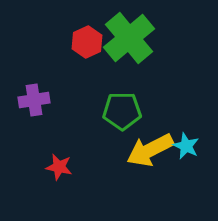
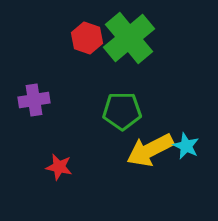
red hexagon: moved 4 px up; rotated 16 degrees counterclockwise
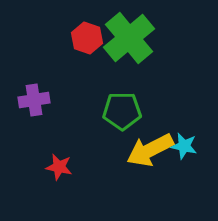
cyan star: moved 2 px left; rotated 12 degrees counterclockwise
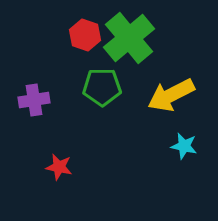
red hexagon: moved 2 px left, 3 px up
green pentagon: moved 20 px left, 24 px up
yellow arrow: moved 21 px right, 55 px up
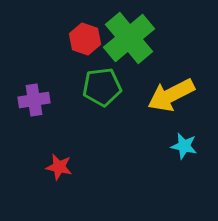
red hexagon: moved 4 px down
green pentagon: rotated 6 degrees counterclockwise
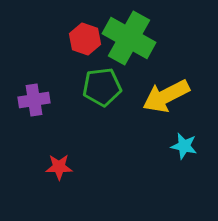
green cross: rotated 21 degrees counterclockwise
yellow arrow: moved 5 px left, 1 px down
red star: rotated 12 degrees counterclockwise
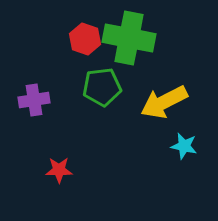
green cross: rotated 18 degrees counterclockwise
yellow arrow: moved 2 px left, 6 px down
red star: moved 3 px down
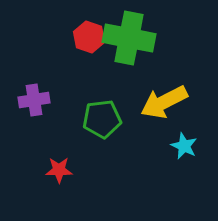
red hexagon: moved 4 px right, 2 px up
green pentagon: moved 32 px down
cyan star: rotated 12 degrees clockwise
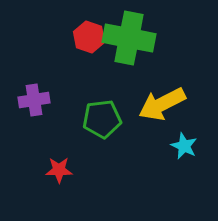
yellow arrow: moved 2 px left, 2 px down
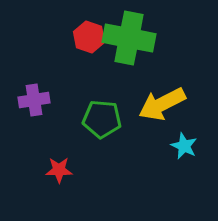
green pentagon: rotated 12 degrees clockwise
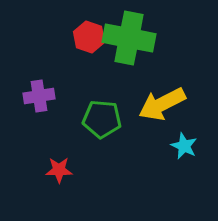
purple cross: moved 5 px right, 4 px up
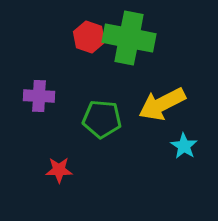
purple cross: rotated 12 degrees clockwise
cyan star: rotated 8 degrees clockwise
